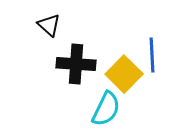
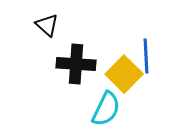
black triangle: moved 2 px left
blue line: moved 6 px left, 1 px down
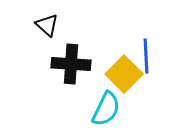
black cross: moved 5 px left
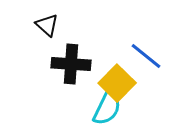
blue line: rotated 48 degrees counterclockwise
yellow square: moved 7 px left, 9 px down
cyan semicircle: moved 1 px right, 1 px up
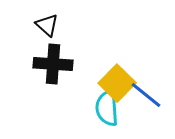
blue line: moved 39 px down
black cross: moved 18 px left
cyan semicircle: rotated 150 degrees clockwise
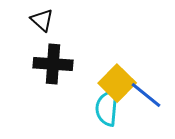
black triangle: moved 5 px left, 5 px up
cyan semicircle: rotated 9 degrees clockwise
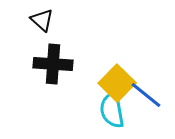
cyan semicircle: moved 5 px right, 2 px down; rotated 15 degrees counterclockwise
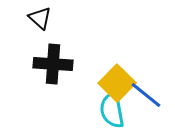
black triangle: moved 2 px left, 2 px up
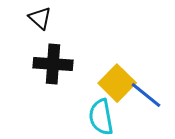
cyan semicircle: moved 11 px left, 7 px down
